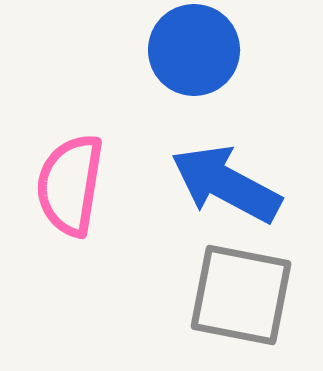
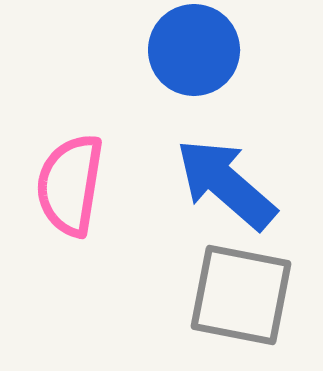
blue arrow: rotated 13 degrees clockwise
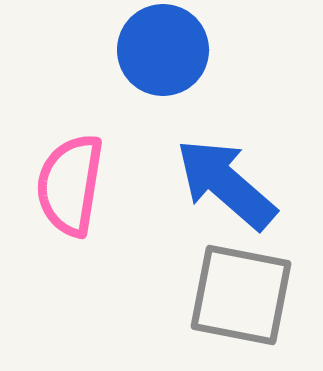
blue circle: moved 31 px left
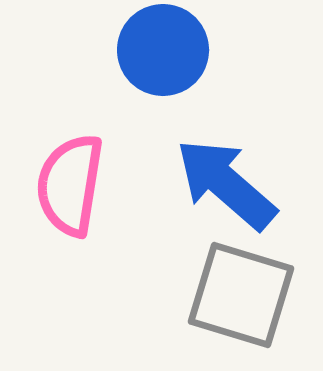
gray square: rotated 6 degrees clockwise
